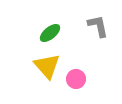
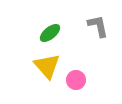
pink circle: moved 1 px down
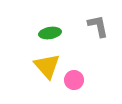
green ellipse: rotated 30 degrees clockwise
pink circle: moved 2 px left
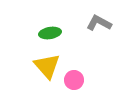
gray L-shape: moved 1 px right, 3 px up; rotated 50 degrees counterclockwise
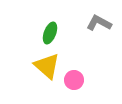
green ellipse: rotated 60 degrees counterclockwise
yellow triangle: rotated 8 degrees counterclockwise
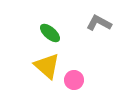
green ellipse: rotated 70 degrees counterclockwise
